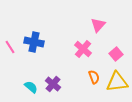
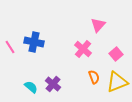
yellow triangle: rotated 15 degrees counterclockwise
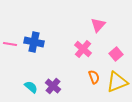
pink line: moved 3 px up; rotated 48 degrees counterclockwise
purple cross: moved 2 px down
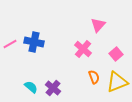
pink line: rotated 40 degrees counterclockwise
purple cross: moved 2 px down
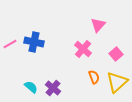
yellow triangle: rotated 20 degrees counterclockwise
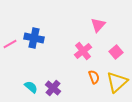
blue cross: moved 4 px up
pink cross: moved 2 px down; rotated 12 degrees clockwise
pink square: moved 2 px up
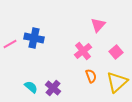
orange semicircle: moved 3 px left, 1 px up
